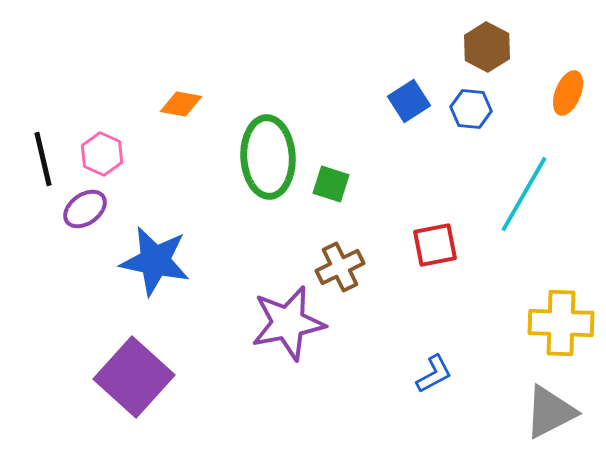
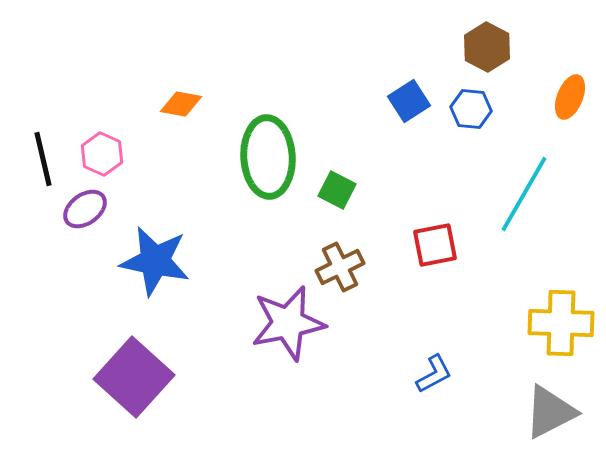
orange ellipse: moved 2 px right, 4 px down
green square: moved 6 px right, 6 px down; rotated 9 degrees clockwise
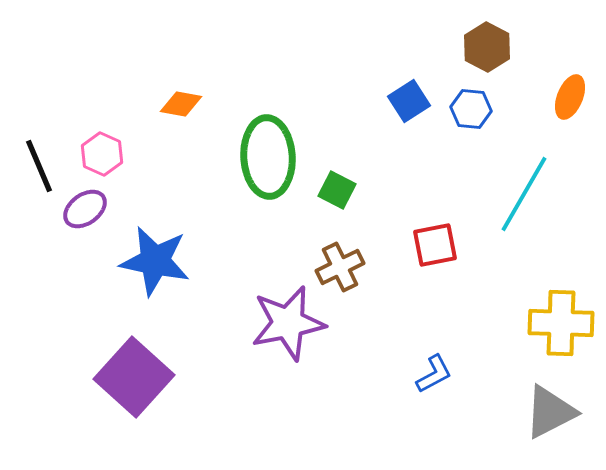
black line: moved 4 px left, 7 px down; rotated 10 degrees counterclockwise
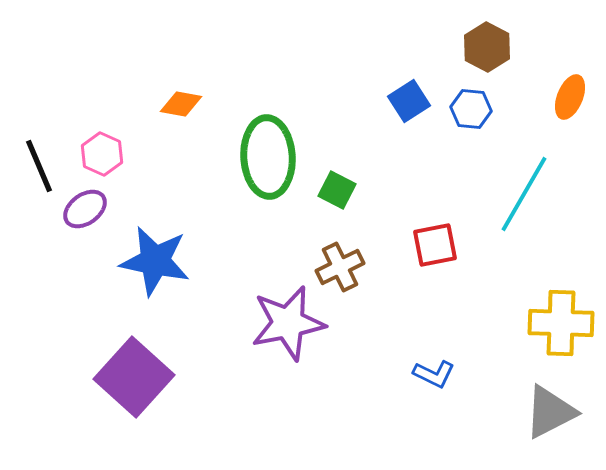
blue L-shape: rotated 54 degrees clockwise
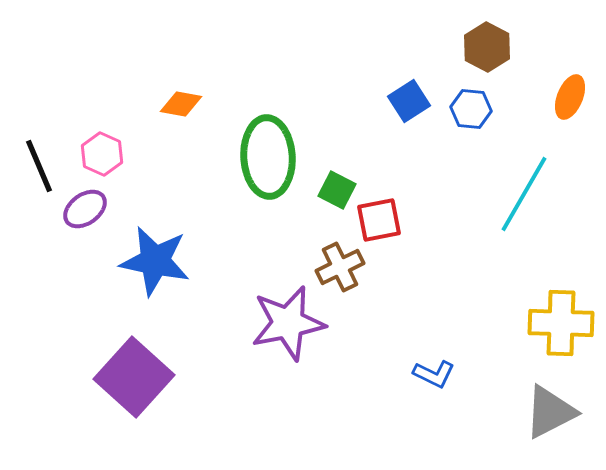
red square: moved 56 px left, 25 px up
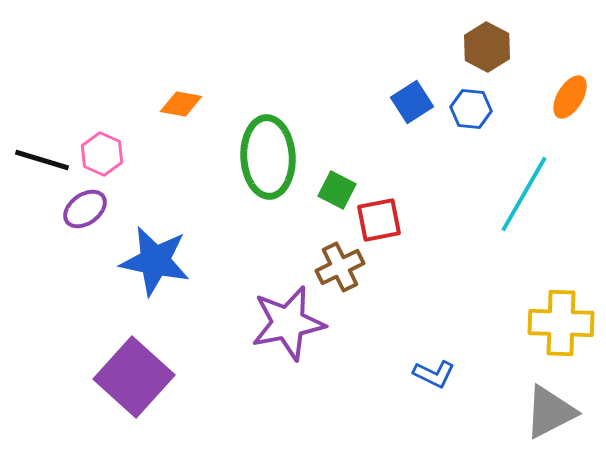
orange ellipse: rotated 9 degrees clockwise
blue square: moved 3 px right, 1 px down
black line: moved 3 px right, 6 px up; rotated 50 degrees counterclockwise
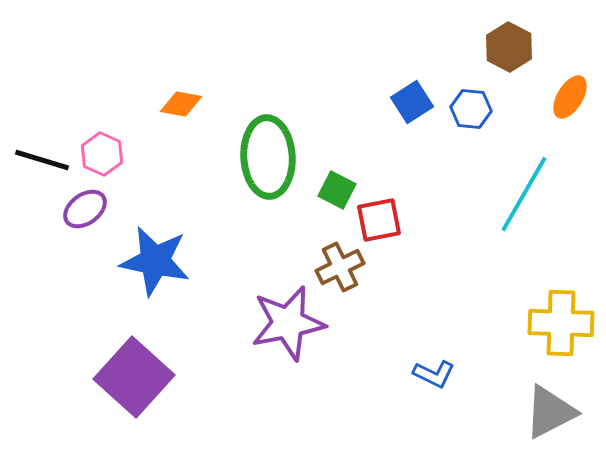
brown hexagon: moved 22 px right
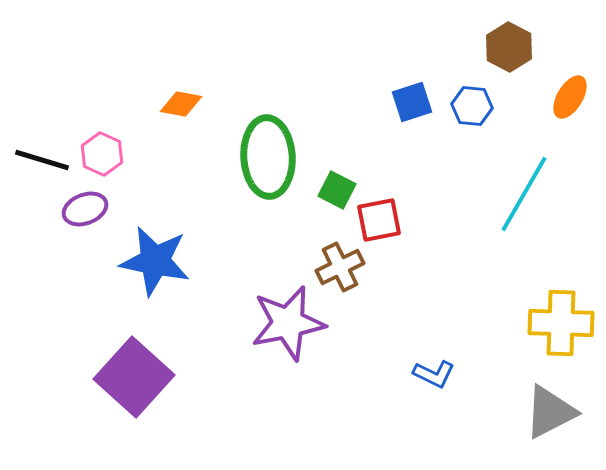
blue square: rotated 15 degrees clockwise
blue hexagon: moved 1 px right, 3 px up
purple ellipse: rotated 15 degrees clockwise
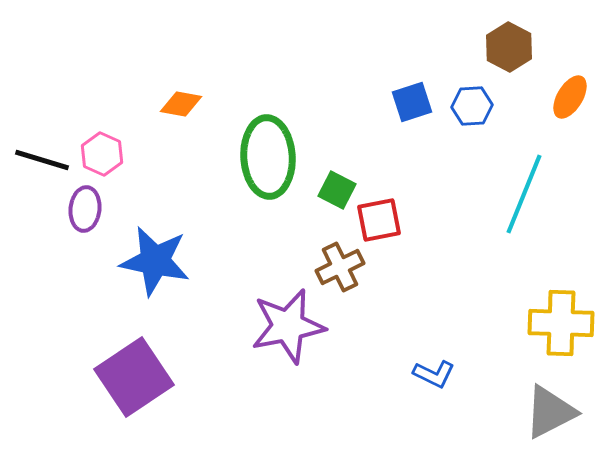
blue hexagon: rotated 9 degrees counterclockwise
cyan line: rotated 8 degrees counterclockwise
purple ellipse: rotated 63 degrees counterclockwise
purple star: moved 3 px down
purple square: rotated 14 degrees clockwise
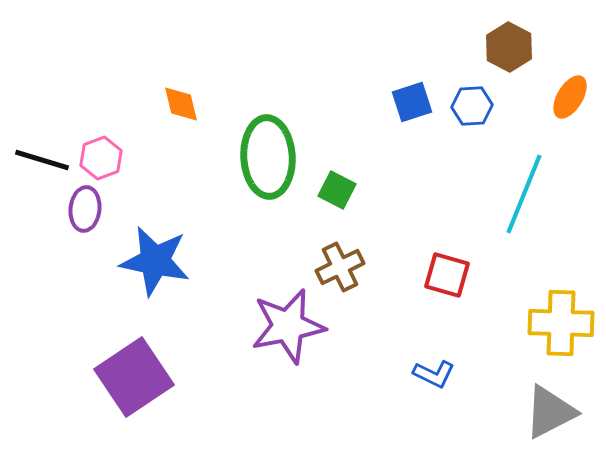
orange diamond: rotated 66 degrees clockwise
pink hexagon: moved 1 px left, 4 px down; rotated 15 degrees clockwise
red square: moved 68 px right, 55 px down; rotated 27 degrees clockwise
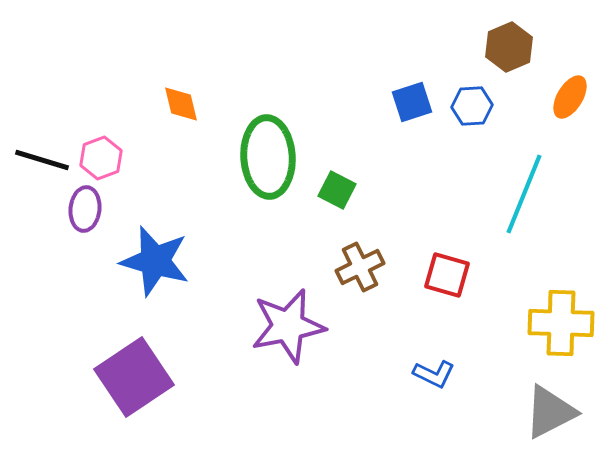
brown hexagon: rotated 9 degrees clockwise
blue star: rotated 4 degrees clockwise
brown cross: moved 20 px right
